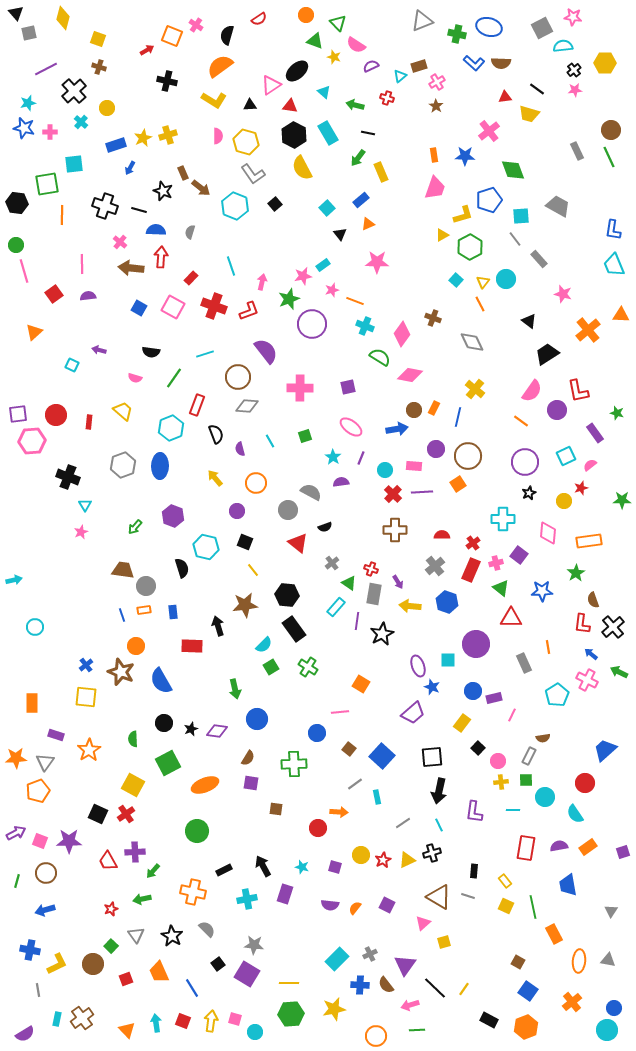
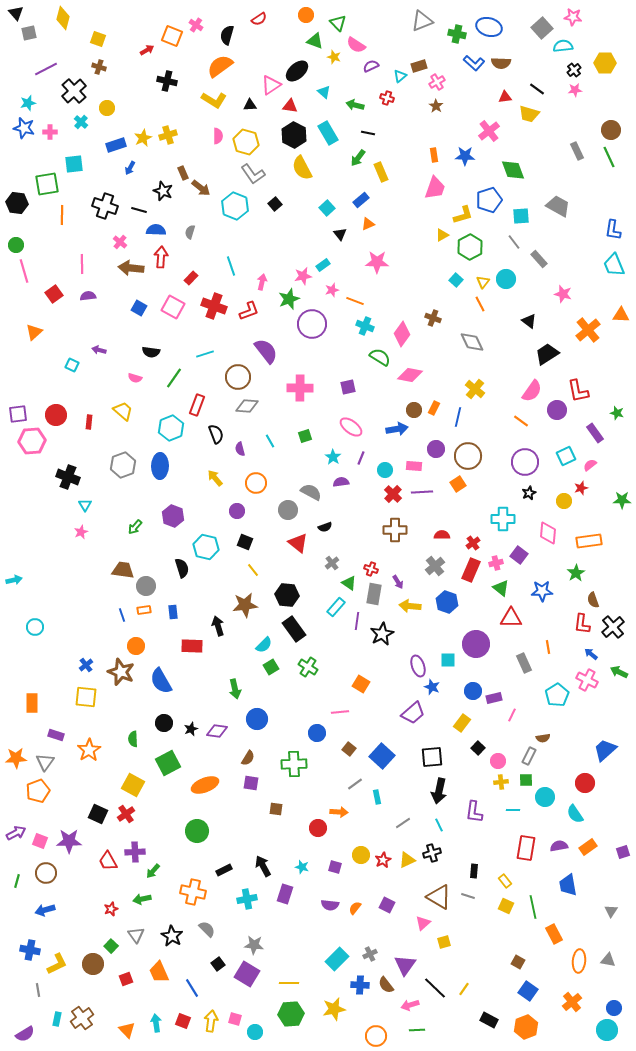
gray square at (542, 28): rotated 15 degrees counterclockwise
gray line at (515, 239): moved 1 px left, 3 px down
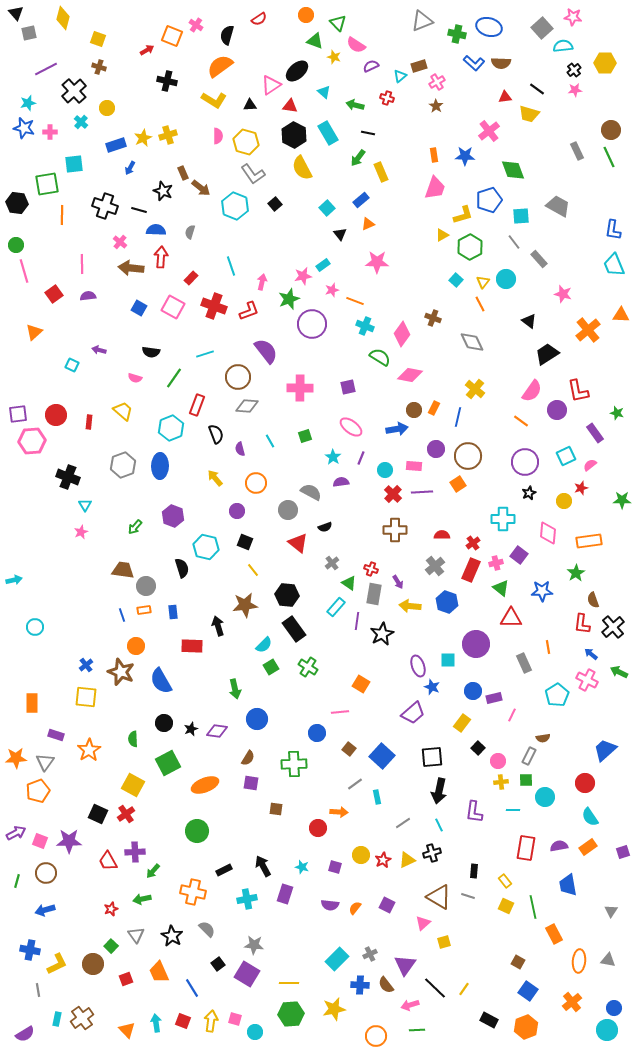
cyan semicircle at (575, 814): moved 15 px right, 3 px down
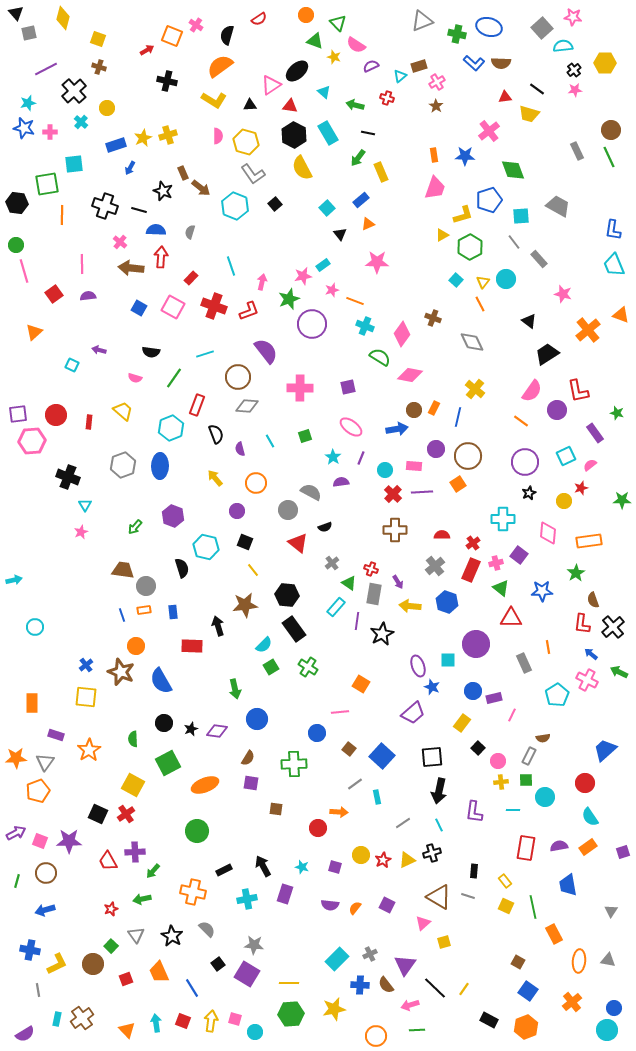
orange triangle at (621, 315): rotated 18 degrees clockwise
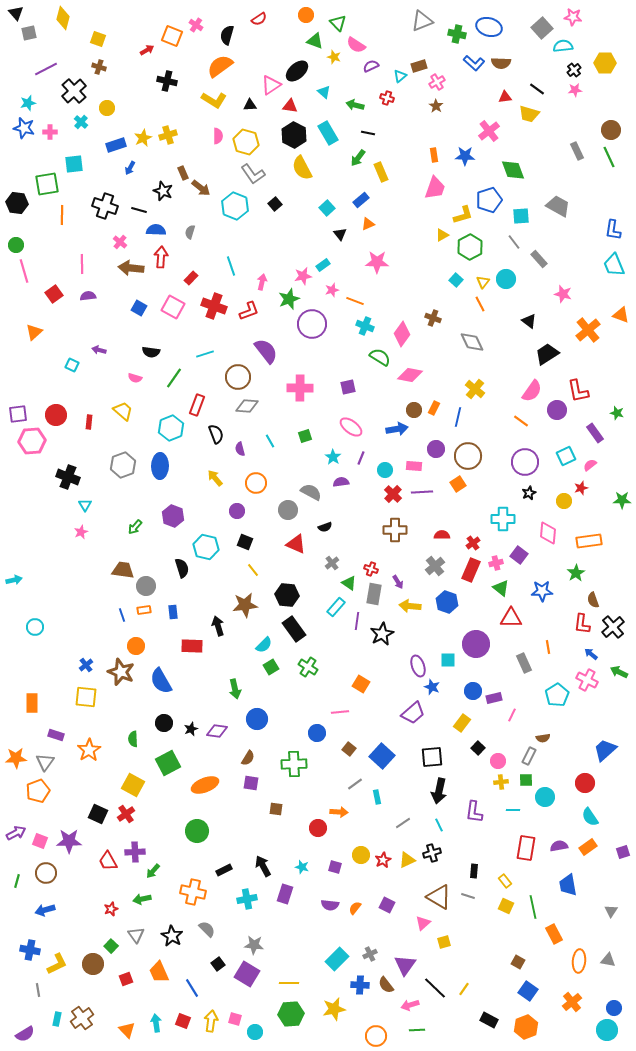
red triangle at (298, 543): moved 2 px left, 1 px down; rotated 15 degrees counterclockwise
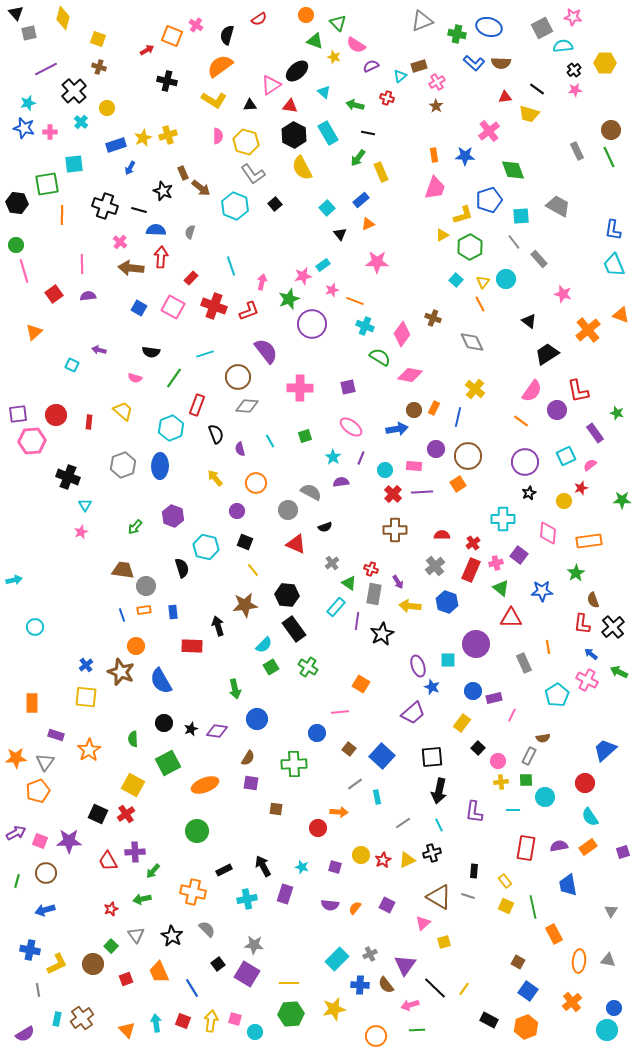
gray square at (542, 28): rotated 15 degrees clockwise
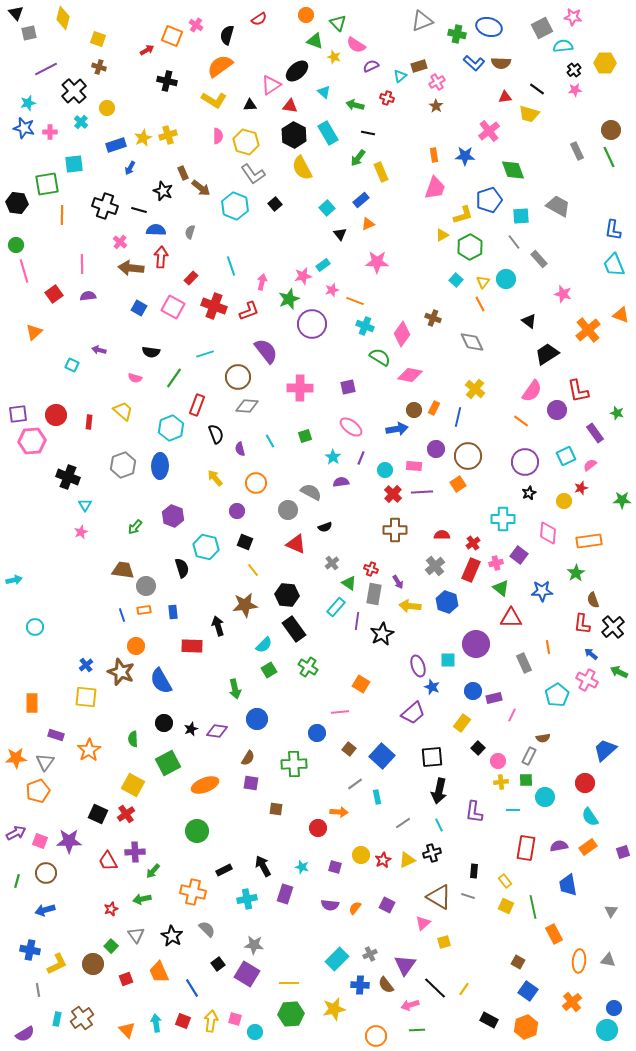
green square at (271, 667): moved 2 px left, 3 px down
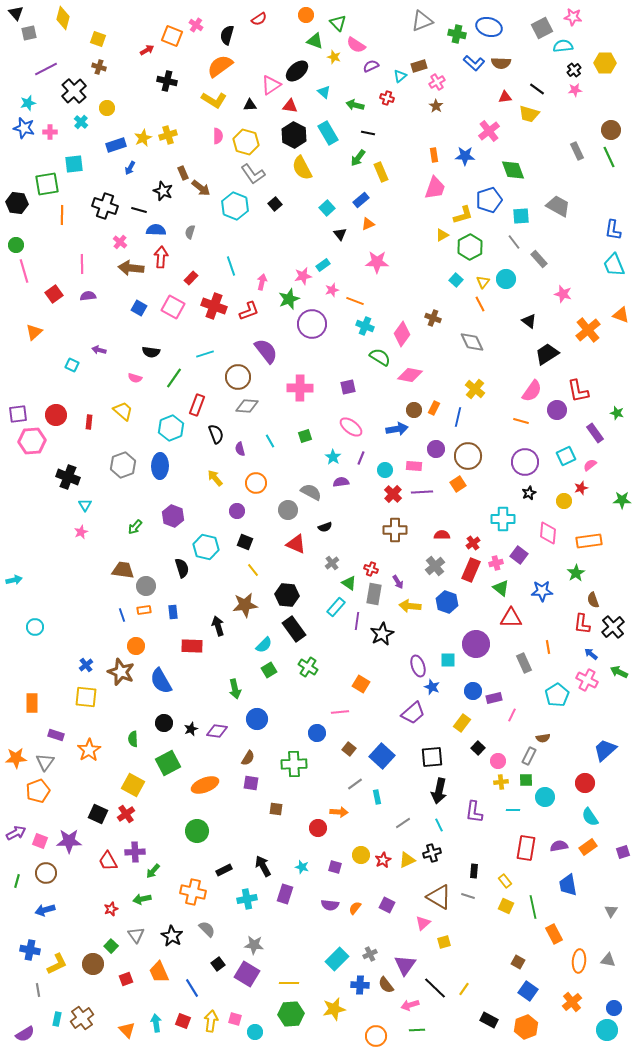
orange line at (521, 421): rotated 21 degrees counterclockwise
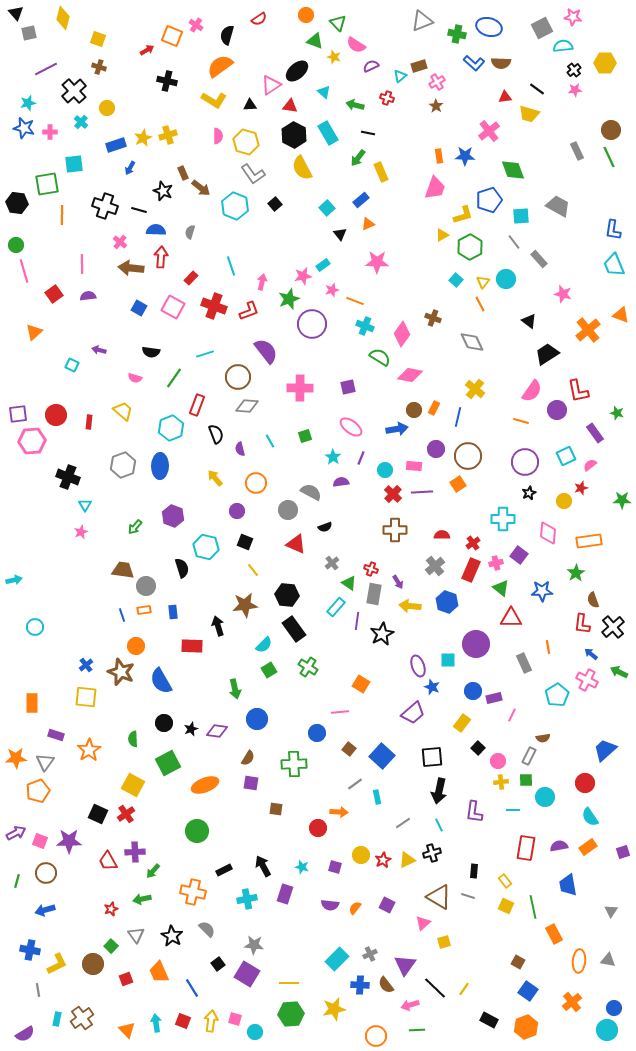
orange rectangle at (434, 155): moved 5 px right, 1 px down
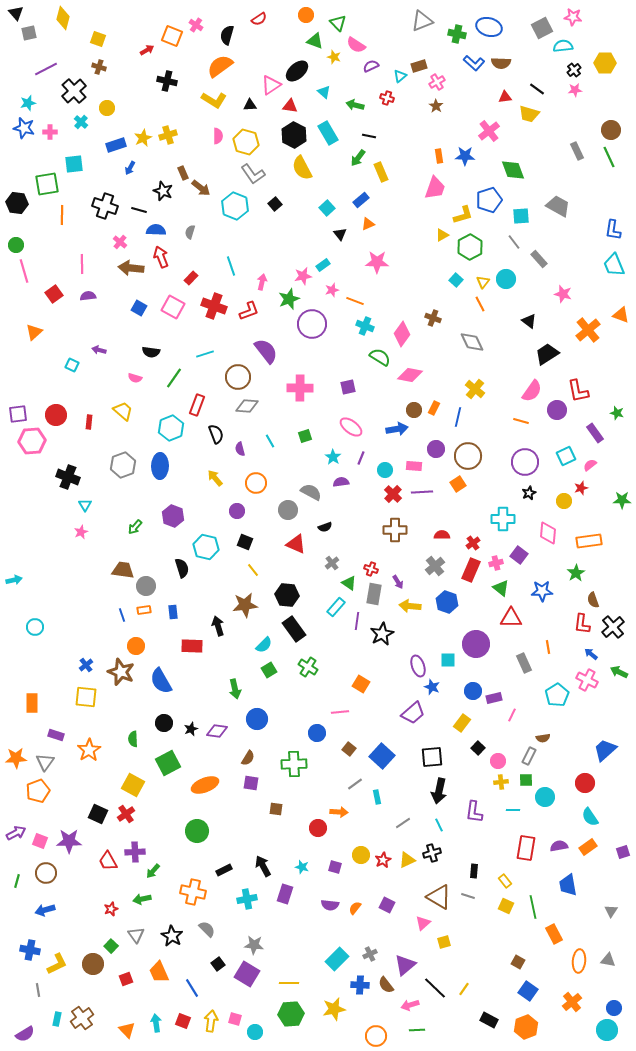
black line at (368, 133): moved 1 px right, 3 px down
red arrow at (161, 257): rotated 25 degrees counterclockwise
purple triangle at (405, 965): rotated 15 degrees clockwise
